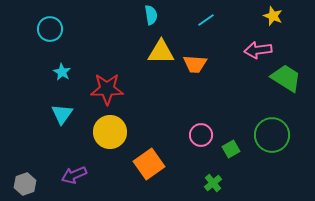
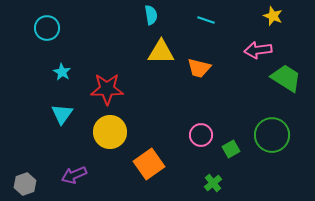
cyan line: rotated 54 degrees clockwise
cyan circle: moved 3 px left, 1 px up
orange trapezoid: moved 4 px right, 4 px down; rotated 10 degrees clockwise
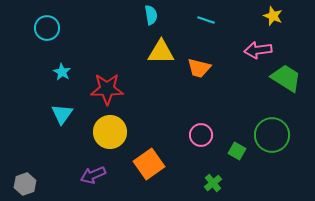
green square: moved 6 px right, 2 px down; rotated 30 degrees counterclockwise
purple arrow: moved 19 px right
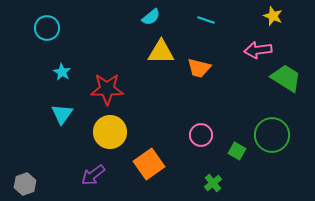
cyan semicircle: moved 2 px down; rotated 60 degrees clockwise
purple arrow: rotated 15 degrees counterclockwise
